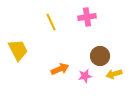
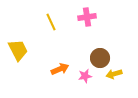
brown circle: moved 2 px down
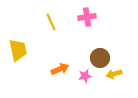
yellow trapezoid: rotated 15 degrees clockwise
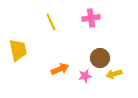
pink cross: moved 4 px right, 1 px down
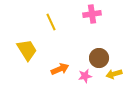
pink cross: moved 1 px right, 4 px up
yellow trapezoid: moved 9 px right; rotated 20 degrees counterclockwise
brown circle: moved 1 px left
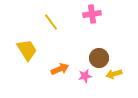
yellow line: rotated 12 degrees counterclockwise
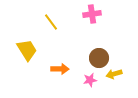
orange arrow: rotated 24 degrees clockwise
pink star: moved 5 px right, 4 px down
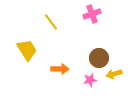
pink cross: rotated 12 degrees counterclockwise
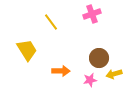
orange arrow: moved 1 px right, 2 px down
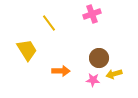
yellow line: moved 2 px left, 1 px down
pink star: moved 3 px right; rotated 16 degrees clockwise
